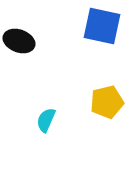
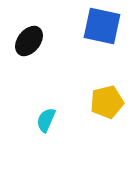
black ellipse: moved 10 px right; rotated 72 degrees counterclockwise
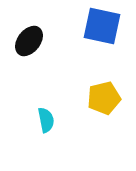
yellow pentagon: moved 3 px left, 4 px up
cyan semicircle: rotated 145 degrees clockwise
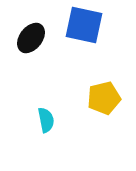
blue square: moved 18 px left, 1 px up
black ellipse: moved 2 px right, 3 px up
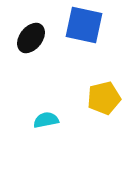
cyan semicircle: rotated 90 degrees counterclockwise
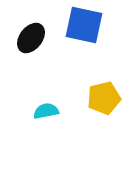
cyan semicircle: moved 9 px up
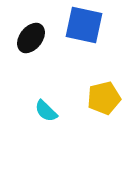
cyan semicircle: rotated 125 degrees counterclockwise
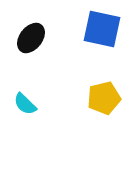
blue square: moved 18 px right, 4 px down
cyan semicircle: moved 21 px left, 7 px up
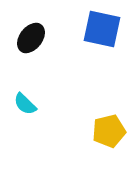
yellow pentagon: moved 5 px right, 33 px down
